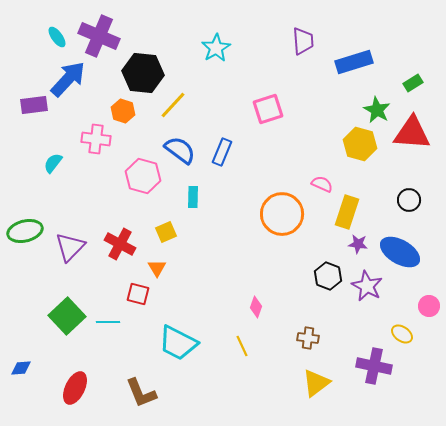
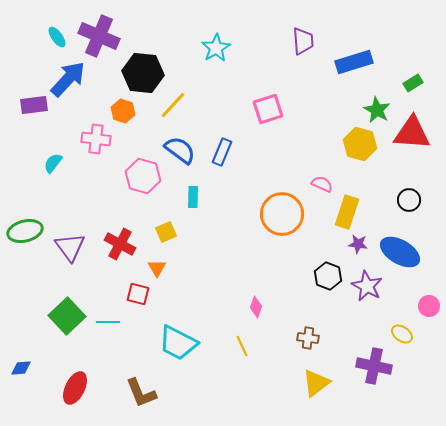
purple triangle at (70, 247): rotated 20 degrees counterclockwise
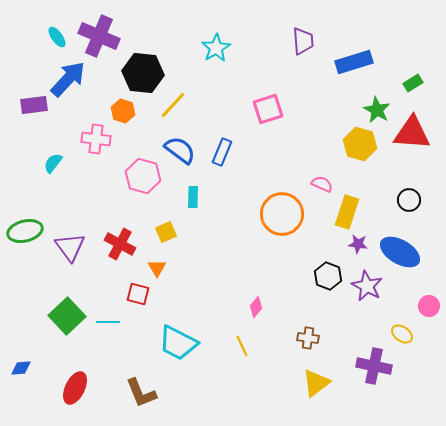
pink diamond at (256, 307): rotated 20 degrees clockwise
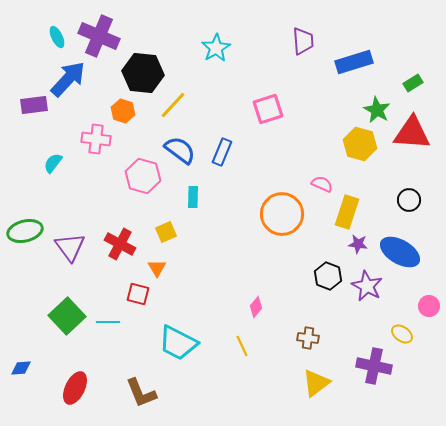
cyan ellipse at (57, 37): rotated 10 degrees clockwise
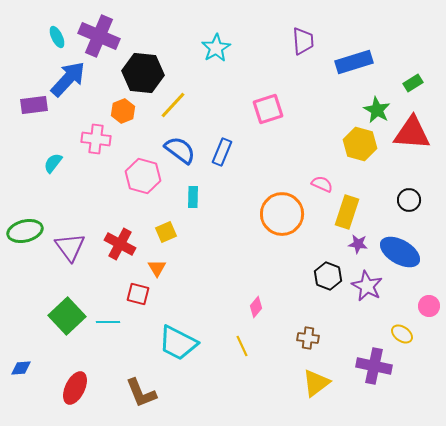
orange hexagon at (123, 111): rotated 20 degrees clockwise
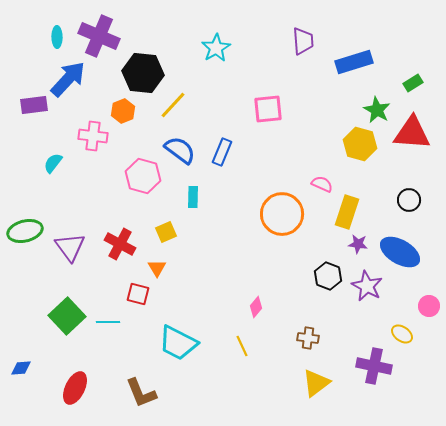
cyan ellipse at (57, 37): rotated 25 degrees clockwise
pink square at (268, 109): rotated 12 degrees clockwise
pink cross at (96, 139): moved 3 px left, 3 px up
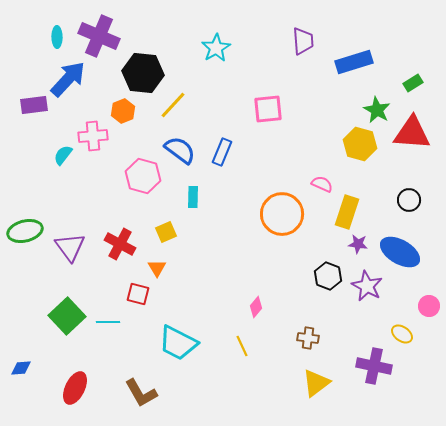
pink cross at (93, 136): rotated 12 degrees counterclockwise
cyan semicircle at (53, 163): moved 10 px right, 8 px up
brown L-shape at (141, 393): rotated 8 degrees counterclockwise
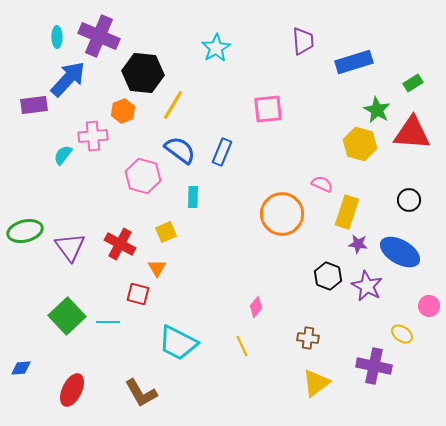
yellow line at (173, 105): rotated 12 degrees counterclockwise
red ellipse at (75, 388): moved 3 px left, 2 px down
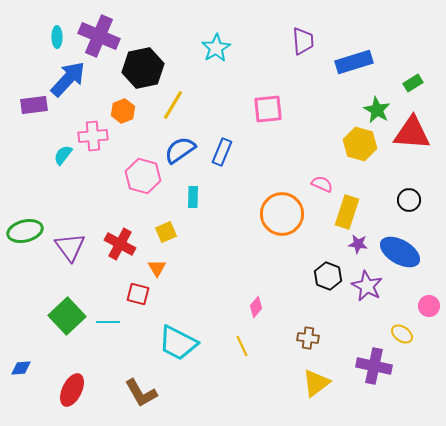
black hexagon at (143, 73): moved 5 px up; rotated 18 degrees counterclockwise
blue semicircle at (180, 150): rotated 72 degrees counterclockwise
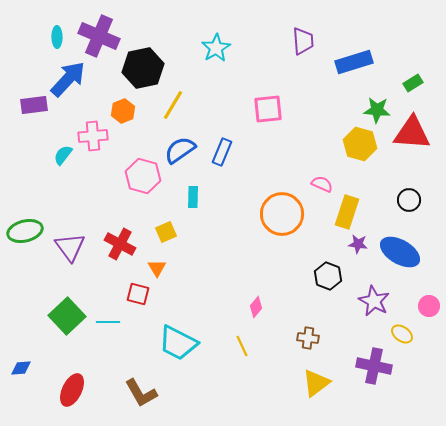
green star at (377, 110): rotated 24 degrees counterclockwise
purple star at (367, 286): moved 7 px right, 15 px down
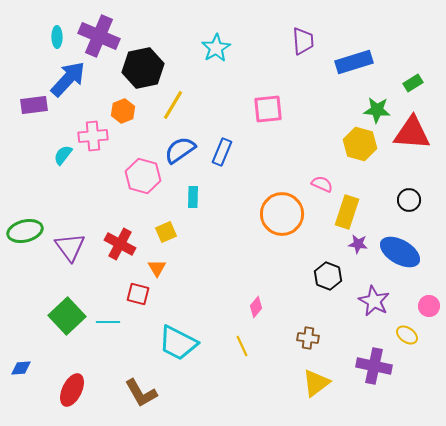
yellow ellipse at (402, 334): moved 5 px right, 1 px down
